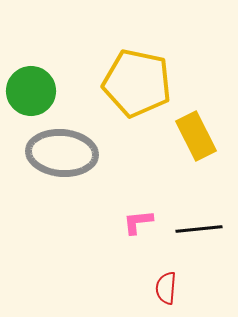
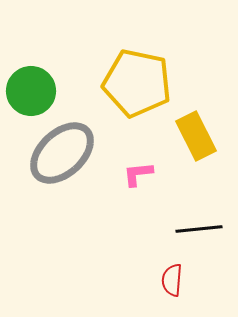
gray ellipse: rotated 48 degrees counterclockwise
pink L-shape: moved 48 px up
red semicircle: moved 6 px right, 8 px up
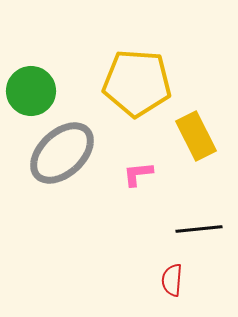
yellow pentagon: rotated 8 degrees counterclockwise
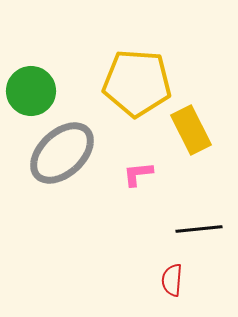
yellow rectangle: moved 5 px left, 6 px up
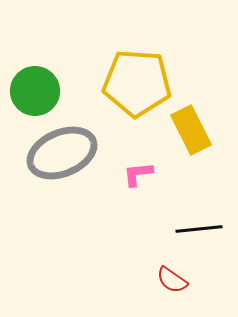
green circle: moved 4 px right
gray ellipse: rotated 20 degrees clockwise
red semicircle: rotated 60 degrees counterclockwise
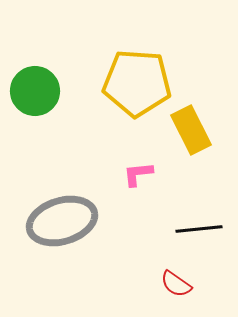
gray ellipse: moved 68 px down; rotated 6 degrees clockwise
red semicircle: moved 4 px right, 4 px down
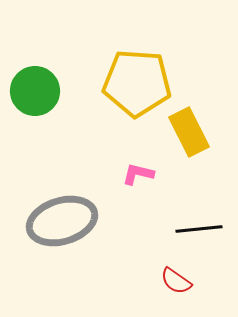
yellow rectangle: moved 2 px left, 2 px down
pink L-shape: rotated 20 degrees clockwise
red semicircle: moved 3 px up
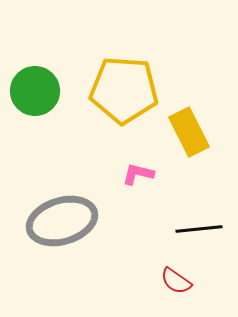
yellow pentagon: moved 13 px left, 7 px down
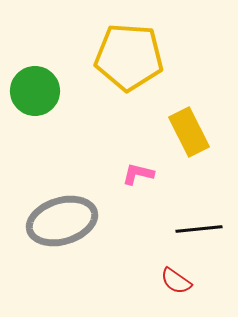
yellow pentagon: moved 5 px right, 33 px up
